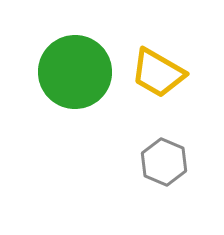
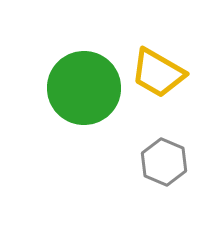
green circle: moved 9 px right, 16 px down
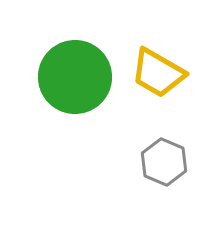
green circle: moved 9 px left, 11 px up
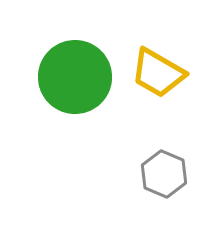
gray hexagon: moved 12 px down
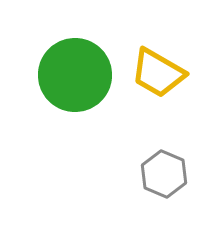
green circle: moved 2 px up
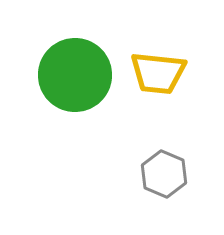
yellow trapezoid: rotated 24 degrees counterclockwise
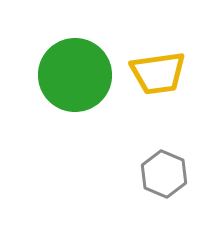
yellow trapezoid: rotated 14 degrees counterclockwise
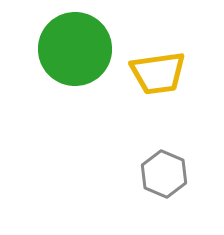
green circle: moved 26 px up
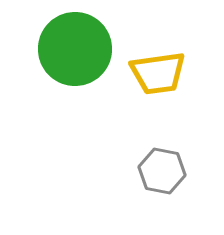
gray hexagon: moved 2 px left, 3 px up; rotated 12 degrees counterclockwise
